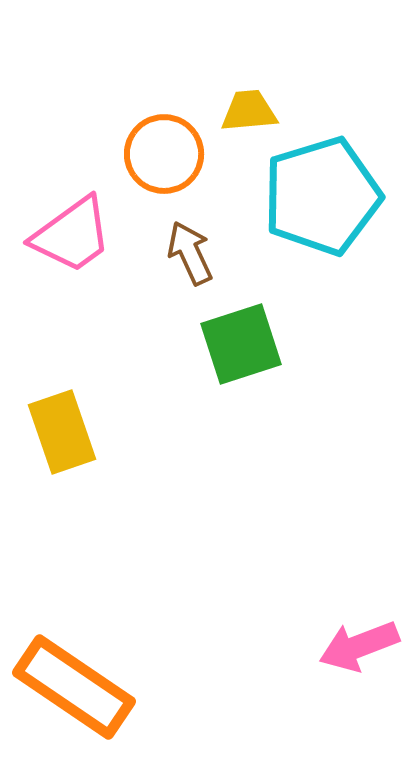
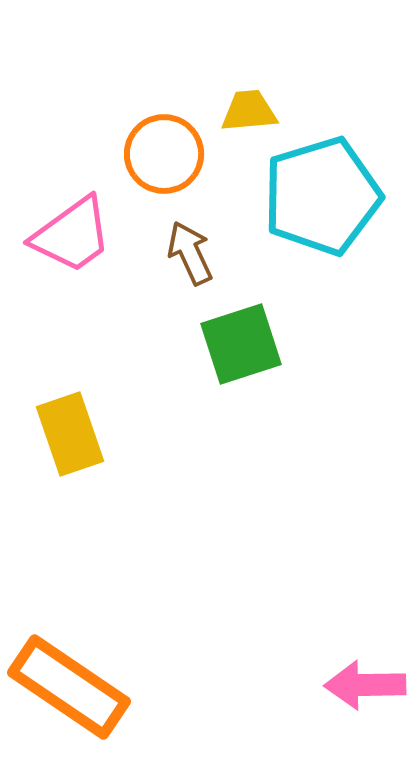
yellow rectangle: moved 8 px right, 2 px down
pink arrow: moved 6 px right, 39 px down; rotated 20 degrees clockwise
orange rectangle: moved 5 px left
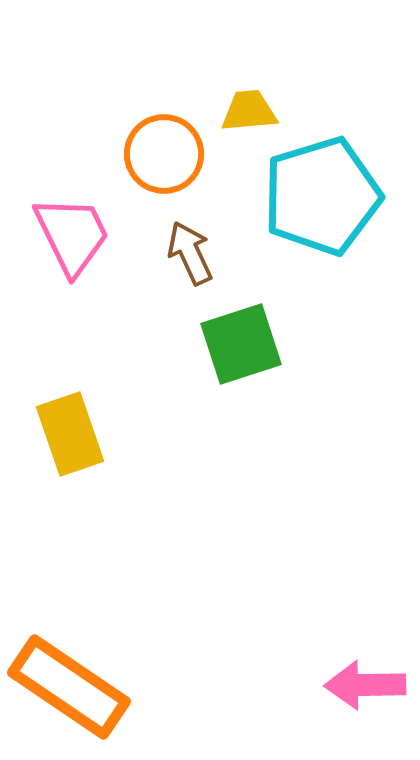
pink trapezoid: rotated 80 degrees counterclockwise
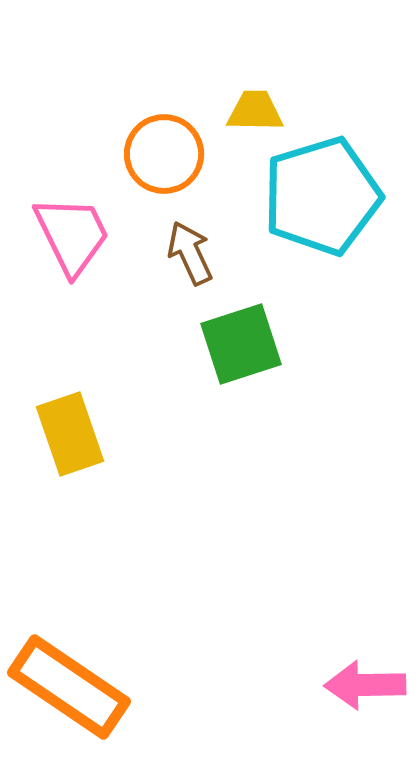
yellow trapezoid: moved 6 px right; rotated 6 degrees clockwise
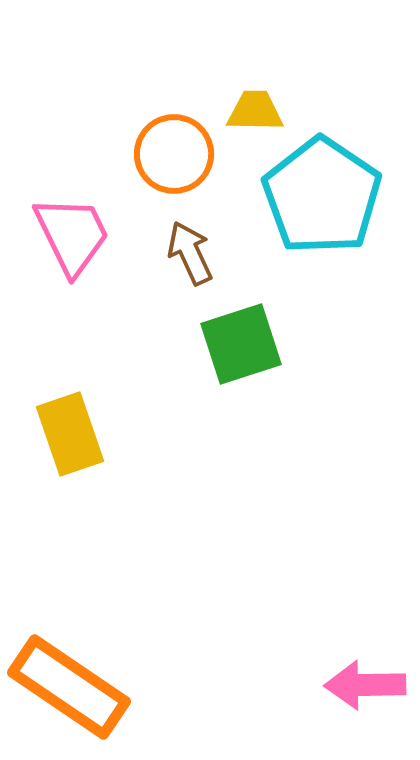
orange circle: moved 10 px right
cyan pentagon: rotated 21 degrees counterclockwise
